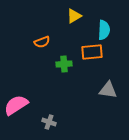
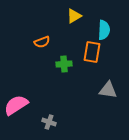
orange rectangle: rotated 75 degrees counterclockwise
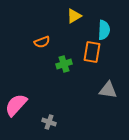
green cross: rotated 14 degrees counterclockwise
pink semicircle: rotated 15 degrees counterclockwise
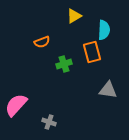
orange rectangle: rotated 25 degrees counterclockwise
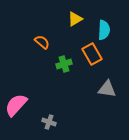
yellow triangle: moved 1 px right, 3 px down
orange semicircle: rotated 119 degrees counterclockwise
orange rectangle: moved 2 px down; rotated 15 degrees counterclockwise
gray triangle: moved 1 px left, 1 px up
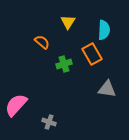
yellow triangle: moved 7 px left, 3 px down; rotated 28 degrees counterclockwise
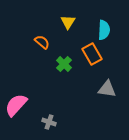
green cross: rotated 28 degrees counterclockwise
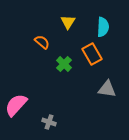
cyan semicircle: moved 1 px left, 3 px up
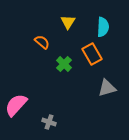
gray triangle: moved 1 px up; rotated 24 degrees counterclockwise
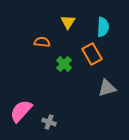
orange semicircle: rotated 35 degrees counterclockwise
pink semicircle: moved 5 px right, 6 px down
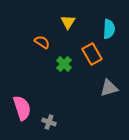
cyan semicircle: moved 6 px right, 2 px down
orange semicircle: rotated 28 degrees clockwise
gray triangle: moved 2 px right
pink semicircle: moved 1 px right, 3 px up; rotated 120 degrees clockwise
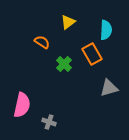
yellow triangle: rotated 21 degrees clockwise
cyan semicircle: moved 3 px left, 1 px down
pink semicircle: moved 3 px up; rotated 30 degrees clockwise
